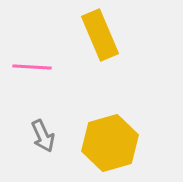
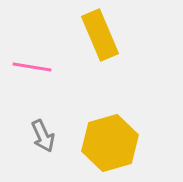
pink line: rotated 6 degrees clockwise
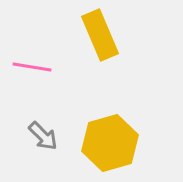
gray arrow: rotated 20 degrees counterclockwise
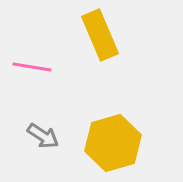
gray arrow: rotated 12 degrees counterclockwise
yellow hexagon: moved 3 px right
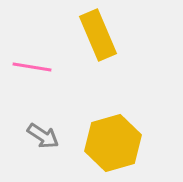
yellow rectangle: moved 2 px left
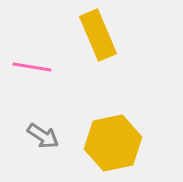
yellow hexagon: rotated 4 degrees clockwise
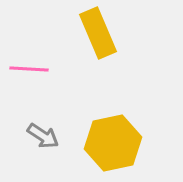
yellow rectangle: moved 2 px up
pink line: moved 3 px left, 2 px down; rotated 6 degrees counterclockwise
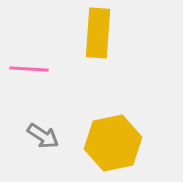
yellow rectangle: rotated 27 degrees clockwise
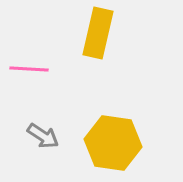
yellow rectangle: rotated 9 degrees clockwise
yellow hexagon: rotated 20 degrees clockwise
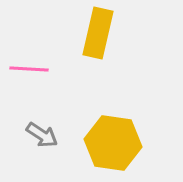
gray arrow: moved 1 px left, 1 px up
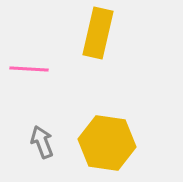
gray arrow: moved 7 px down; rotated 144 degrees counterclockwise
yellow hexagon: moved 6 px left
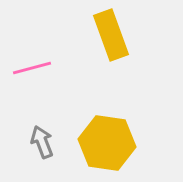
yellow rectangle: moved 13 px right, 2 px down; rotated 33 degrees counterclockwise
pink line: moved 3 px right, 1 px up; rotated 18 degrees counterclockwise
